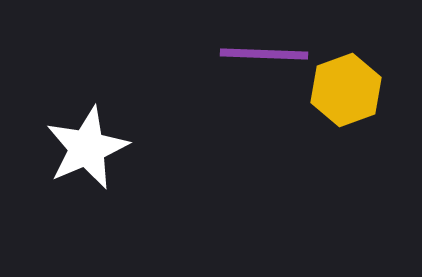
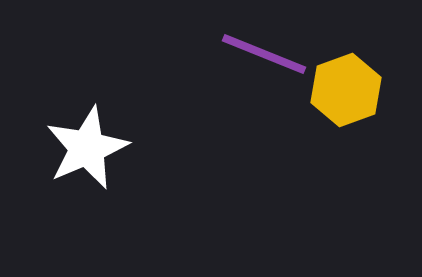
purple line: rotated 20 degrees clockwise
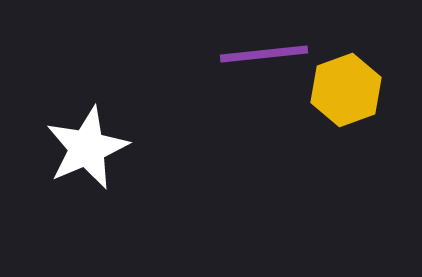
purple line: rotated 28 degrees counterclockwise
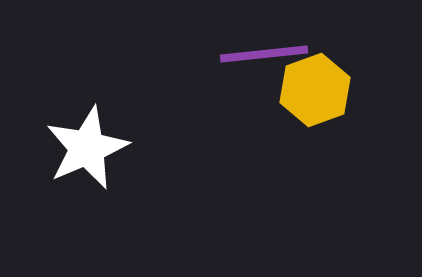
yellow hexagon: moved 31 px left
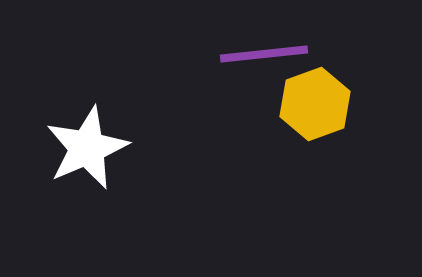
yellow hexagon: moved 14 px down
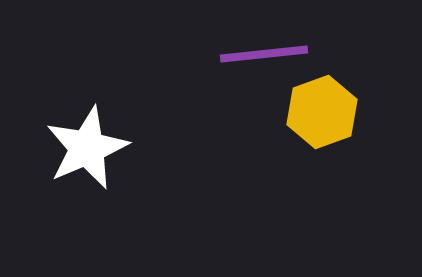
yellow hexagon: moved 7 px right, 8 px down
